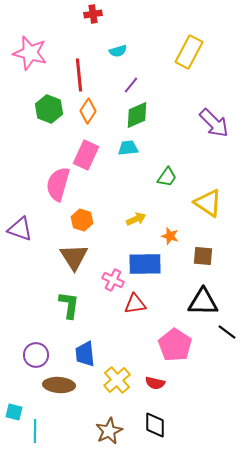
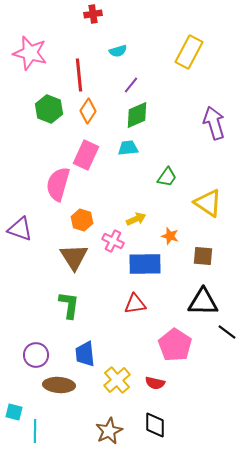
purple arrow: rotated 152 degrees counterclockwise
pink cross: moved 39 px up
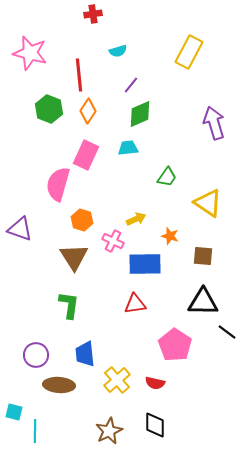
green diamond: moved 3 px right, 1 px up
